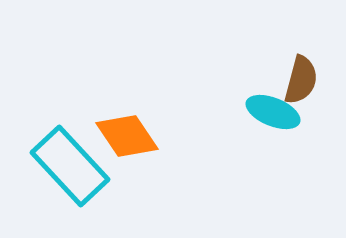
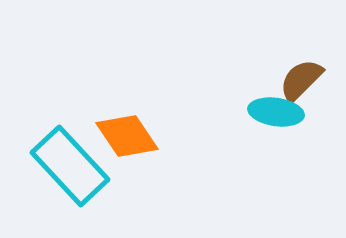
brown semicircle: rotated 150 degrees counterclockwise
cyan ellipse: moved 3 px right; rotated 14 degrees counterclockwise
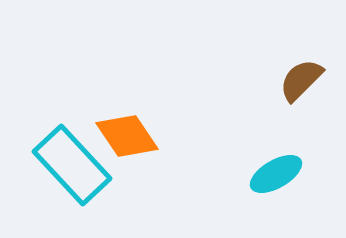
cyan ellipse: moved 62 px down; rotated 38 degrees counterclockwise
cyan rectangle: moved 2 px right, 1 px up
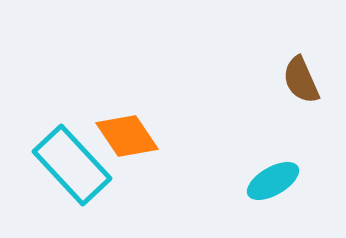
brown semicircle: rotated 69 degrees counterclockwise
cyan ellipse: moved 3 px left, 7 px down
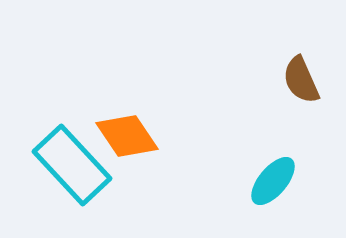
cyan ellipse: rotated 20 degrees counterclockwise
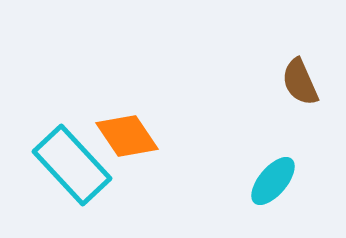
brown semicircle: moved 1 px left, 2 px down
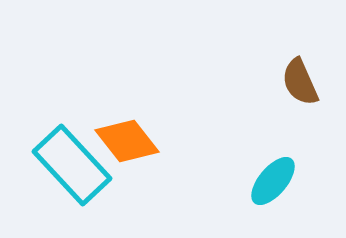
orange diamond: moved 5 px down; rotated 4 degrees counterclockwise
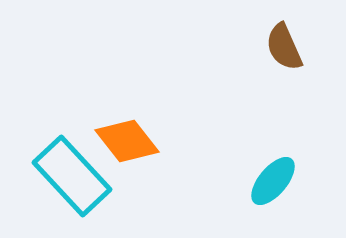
brown semicircle: moved 16 px left, 35 px up
cyan rectangle: moved 11 px down
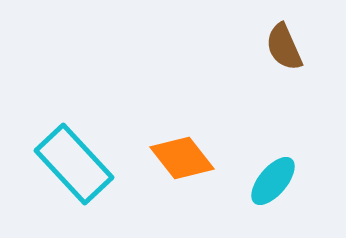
orange diamond: moved 55 px right, 17 px down
cyan rectangle: moved 2 px right, 12 px up
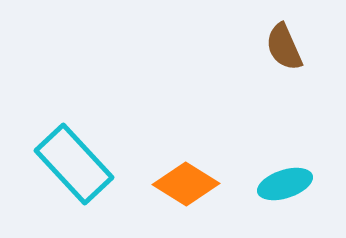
orange diamond: moved 4 px right, 26 px down; rotated 20 degrees counterclockwise
cyan ellipse: moved 12 px right, 3 px down; rotated 32 degrees clockwise
